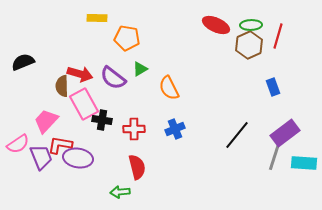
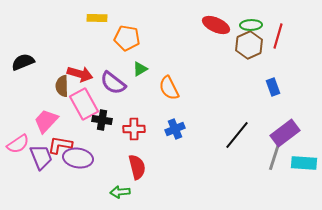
purple semicircle: moved 5 px down
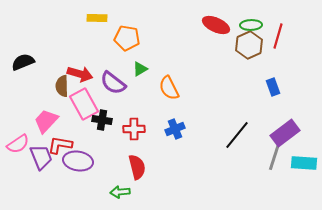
purple ellipse: moved 3 px down
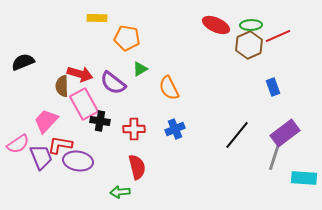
red line: rotated 50 degrees clockwise
black cross: moved 2 px left, 1 px down
cyan rectangle: moved 15 px down
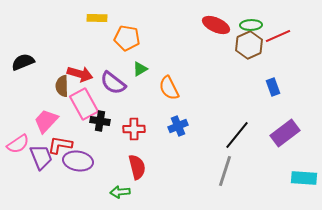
blue cross: moved 3 px right, 3 px up
gray line: moved 50 px left, 16 px down
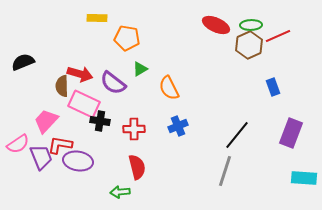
pink rectangle: rotated 36 degrees counterclockwise
purple rectangle: moved 6 px right; rotated 32 degrees counterclockwise
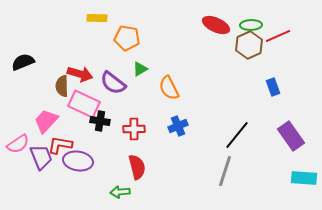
purple rectangle: moved 3 px down; rotated 56 degrees counterclockwise
